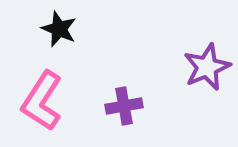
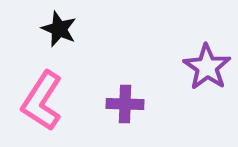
purple star: rotated 15 degrees counterclockwise
purple cross: moved 1 px right, 2 px up; rotated 12 degrees clockwise
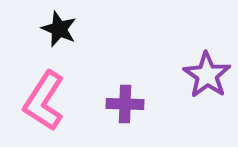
purple star: moved 8 px down
pink L-shape: moved 2 px right
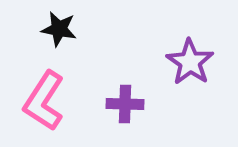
black star: rotated 12 degrees counterclockwise
purple star: moved 17 px left, 13 px up
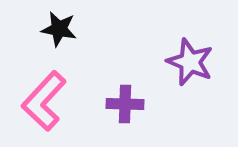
purple star: rotated 12 degrees counterclockwise
pink L-shape: rotated 10 degrees clockwise
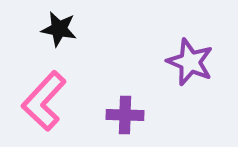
purple cross: moved 11 px down
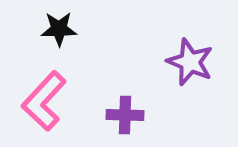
black star: rotated 12 degrees counterclockwise
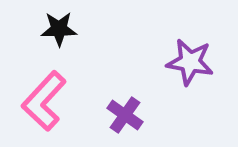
purple star: rotated 12 degrees counterclockwise
purple cross: rotated 33 degrees clockwise
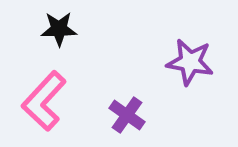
purple cross: moved 2 px right
